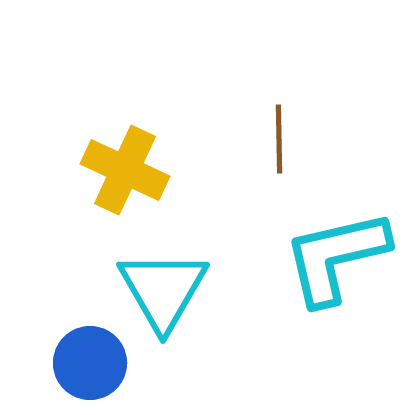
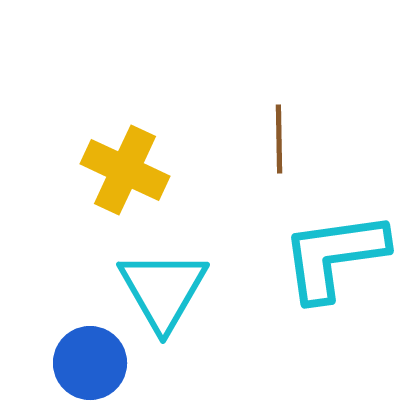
cyan L-shape: moved 2 px left, 1 px up; rotated 5 degrees clockwise
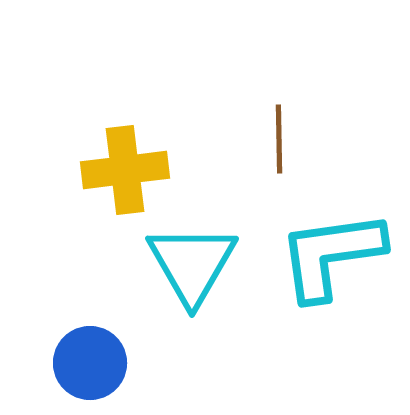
yellow cross: rotated 32 degrees counterclockwise
cyan L-shape: moved 3 px left, 1 px up
cyan triangle: moved 29 px right, 26 px up
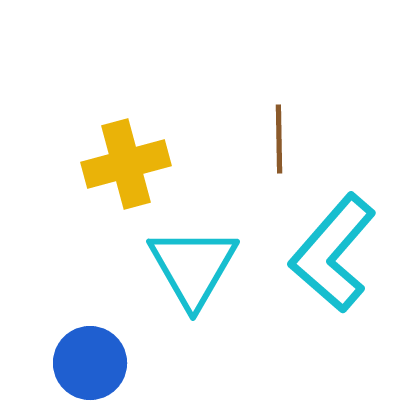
yellow cross: moved 1 px right, 6 px up; rotated 8 degrees counterclockwise
cyan L-shape: moved 2 px right, 2 px up; rotated 41 degrees counterclockwise
cyan triangle: moved 1 px right, 3 px down
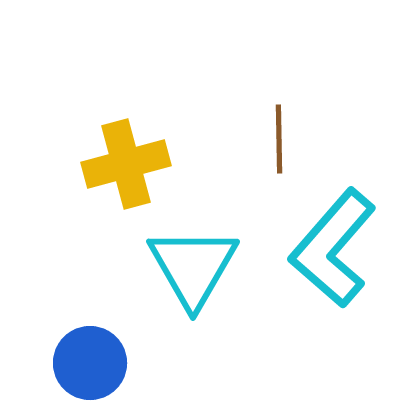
cyan L-shape: moved 5 px up
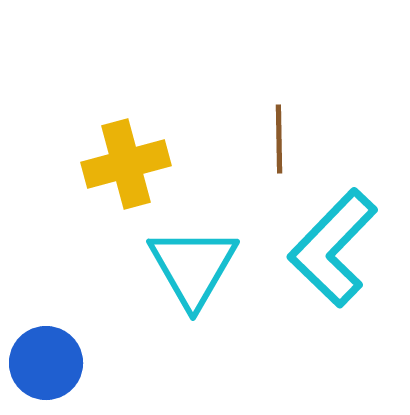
cyan L-shape: rotated 3 degrees clockwise
blue circle: moved 44 px left
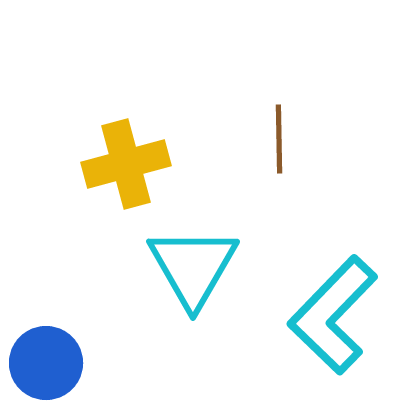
cyan L-shape: moved 67 px down
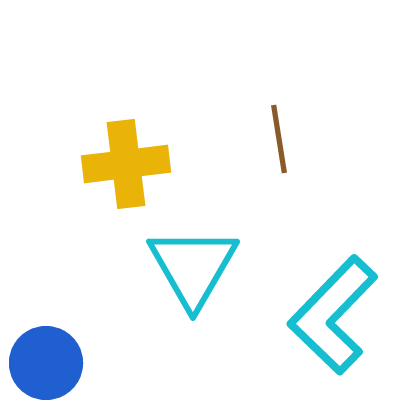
brown line: rotated 8 degrees counterclockwise
yellow cross: rotated 8 degrees clockwise
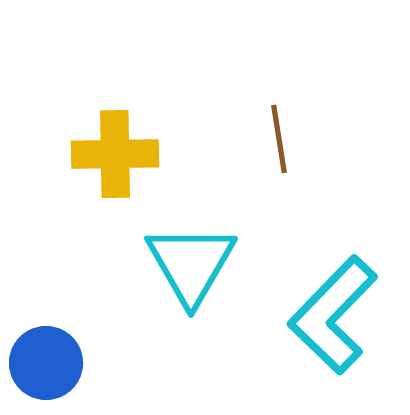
yellow cross: moved 11 px left, 10 px up; rotated 6 degrees clockwise
cyan triangle: moved 2 px left, 3 px up
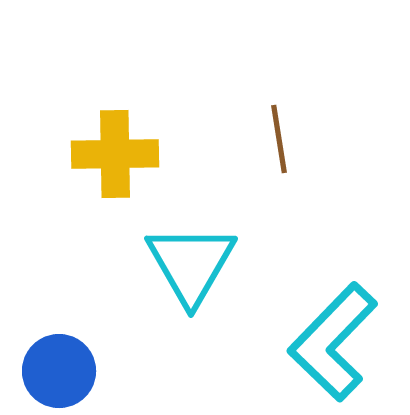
cyan L-shape: moved 27 px down
blue circle: moved 13 px right, 8 px down
